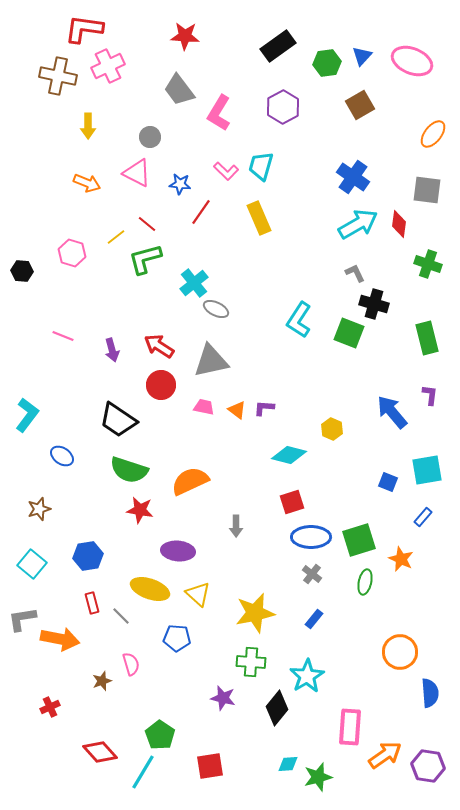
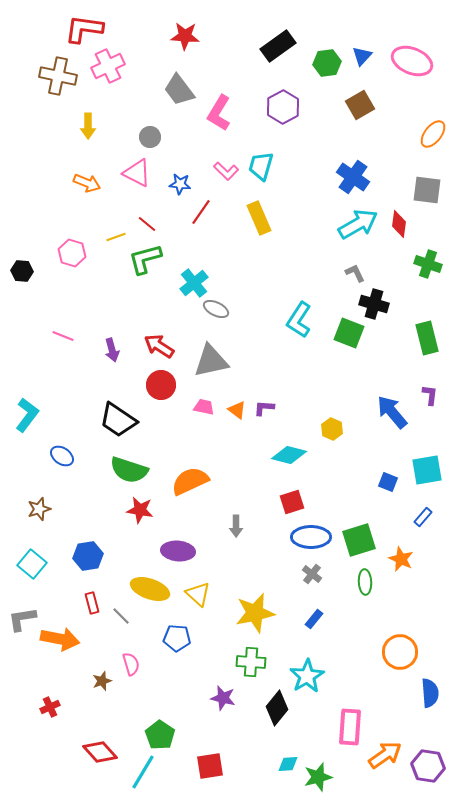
yellow line at (116, 237): rotated 18 degrees clockwise
green ellipse at (365, 582): rotated 15 degrees counterclockwise
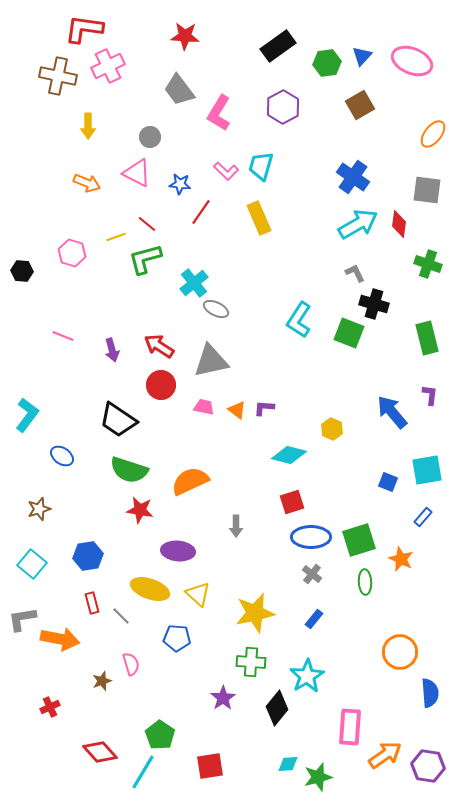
purple star at (223, 698): rotated 25 degrees clockwise
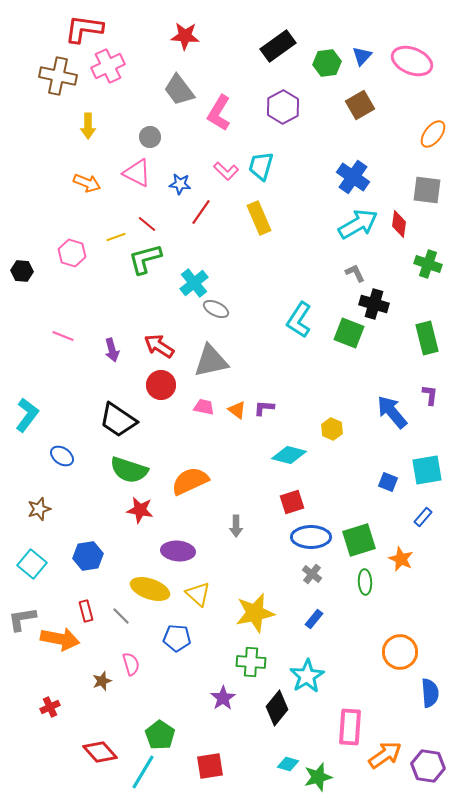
red rectangle at (92, 603): moved 6 px left, 8 px down
cyan diamond at (288, 764): rotated 20 degrees clockwise
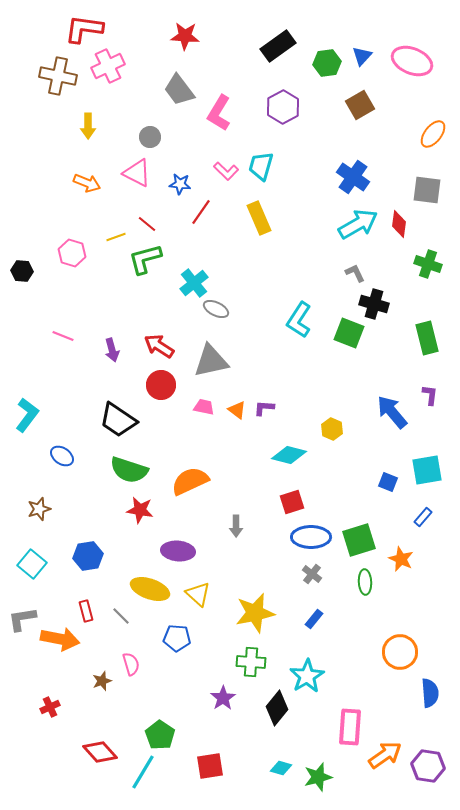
cyan diamond at (288, 764): moved 7 px left, 4 px down
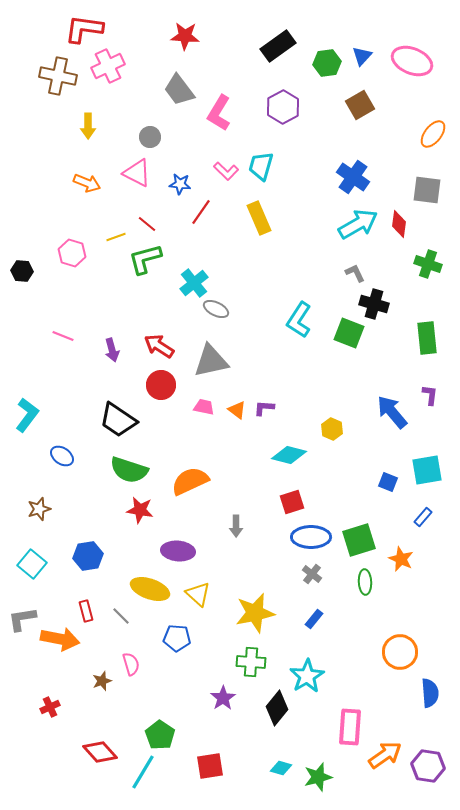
green rectangle at (427, 338): rotated 8 degrees clockwise
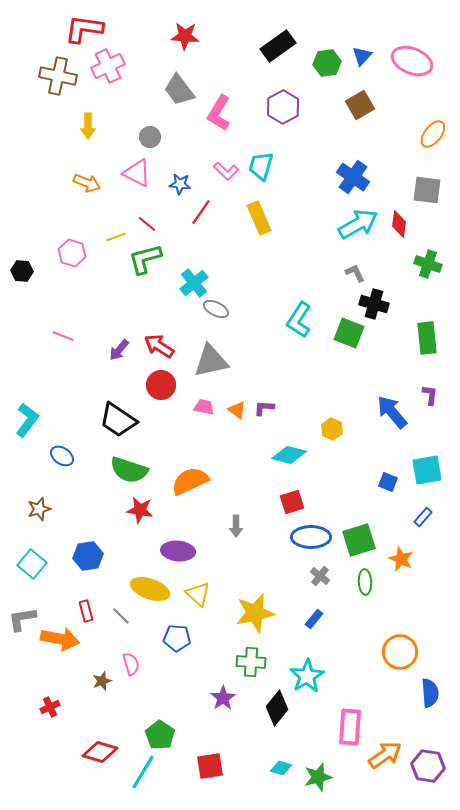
purple arrow at (112, 350): moved 7 px right; rotated 55 degrees clockwise
cyan L-shape at (27, 415): moved 5 px down
gray cross at (312, 574): moved 8 px right, 2 px down
red diamond at (100, 752): rotated 32 degrees counterclockwise
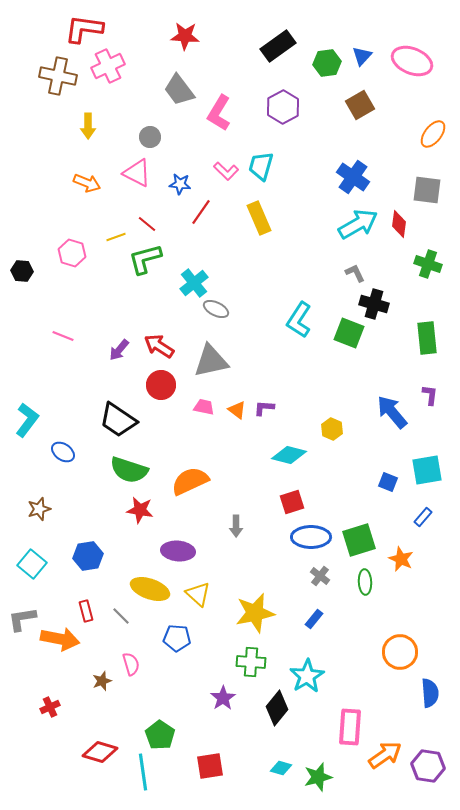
blue ellipse at (62, 456): moved 1 px right, 4 px up
cyan line at (143, 772): rotated 39 degrees counterclockwise
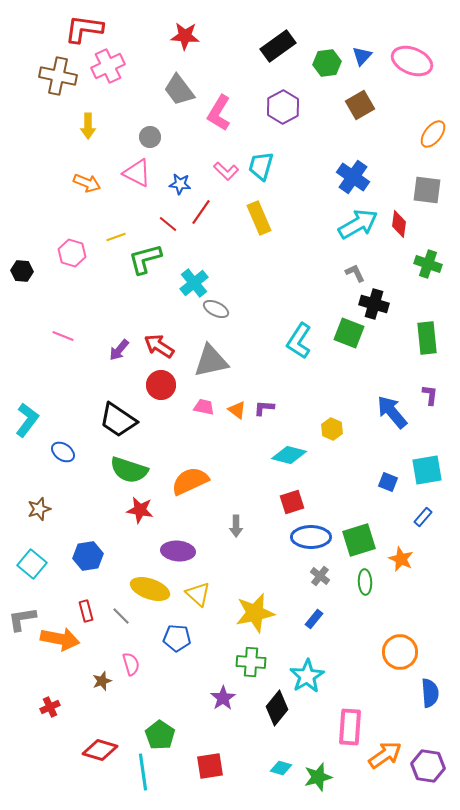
red line at (147, 224): moved 21 px right
cyan L-shape at (299, 320): moved 21 px down
red diamond at (100, 752): moved 2 px up
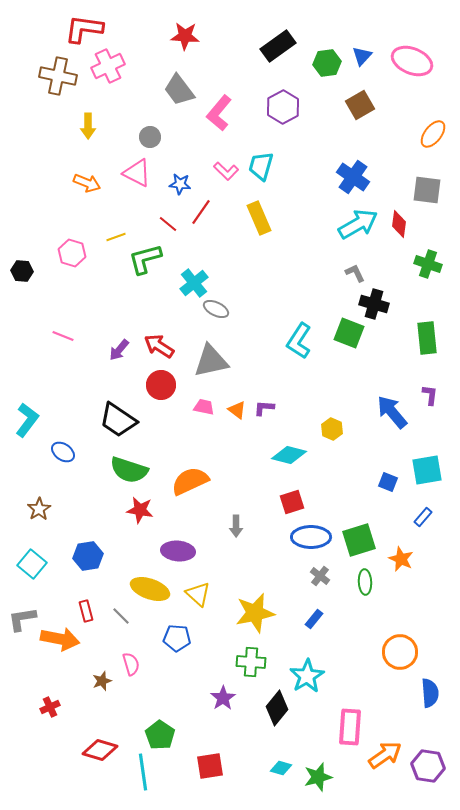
pink L-shape at (219, 113): rotated 9 degrees clockwise
brown star at (39, 509): rotated 15 degrees counterclockwise
